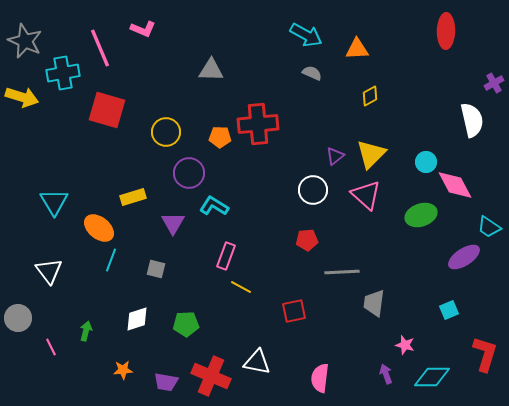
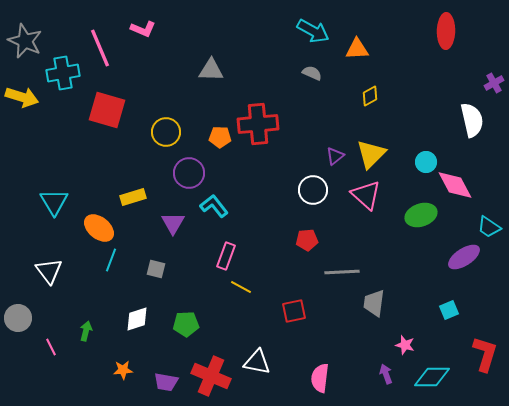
cyan arrow at (306, 35): moved 7 px right, 4 px up
cyan L-shape at (214, 206): rotated 20 degrees clockwise
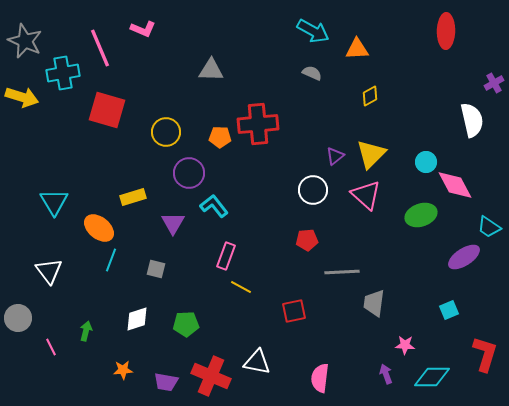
pink star at (405, 345): rotated 12 degrees counterclockwise
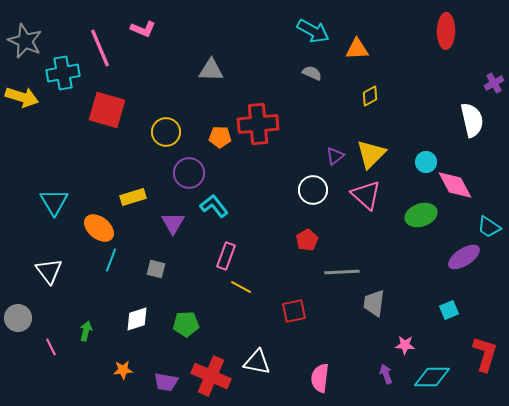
red pentagon at (307, 240): rotated 25 degrees counterclockwise
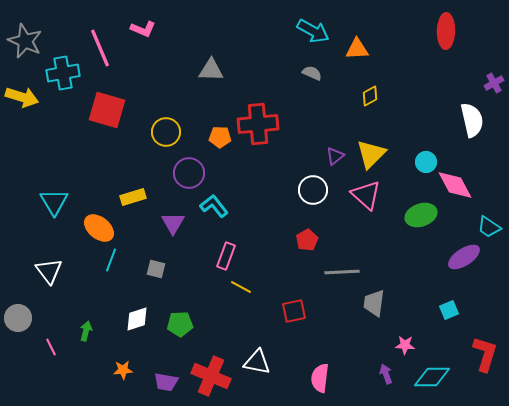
green pentagon at (186, 324): moved 6 px left
